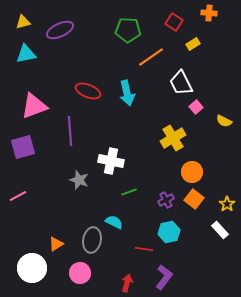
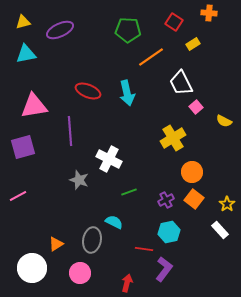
pink triangle: rotated 12 degrees clockwise
white cross: moved 2 px left, 2 px up; rotated 15 degrees clockwise
purple L-shape: moved 8 px up
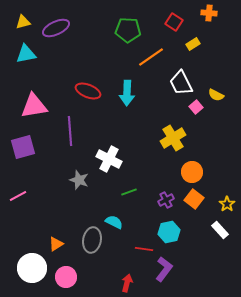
purple ellipse: moved 4 px left, 2 px up
cyan arrow: rotated 15 degrees clockwise
yellow semicircle: moved 8 px left, 26 px up
pink circle: moved 14 px left, 4 px down
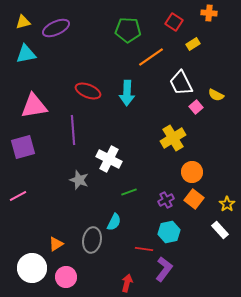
purple line: moved 3 px right, 1 px up
cyan semicircle: rotated 90 degrees clockwise
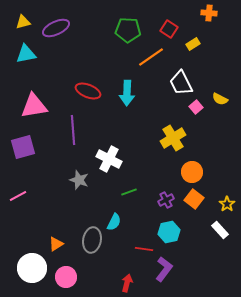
red square: moved 5 px left, 7 px down
yellow semicircle: moved 4 px right, 4 px down
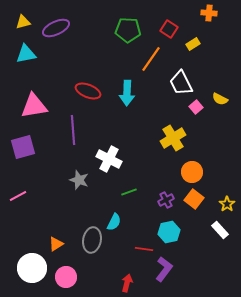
orange line: moved 2 px down; rotated 20 degrees counterclockwise
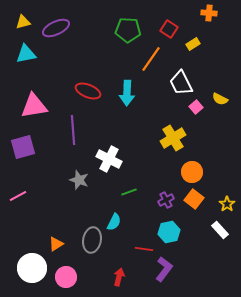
red arrow: moved 8 px left, 6 px up
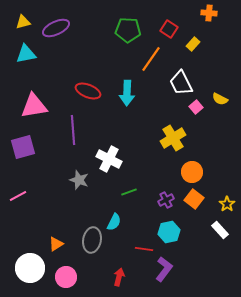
yellow rectangle: rotated 16 degrees counterclockwise
white circle: moved 2 px left
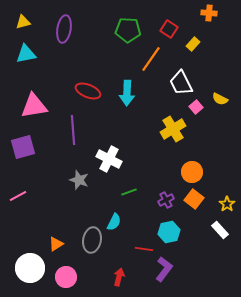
purple ellipse: moved 8 px right, 1 px down; rotated 56 degrees counterclockwise
yellow cross: moved 9 px up
